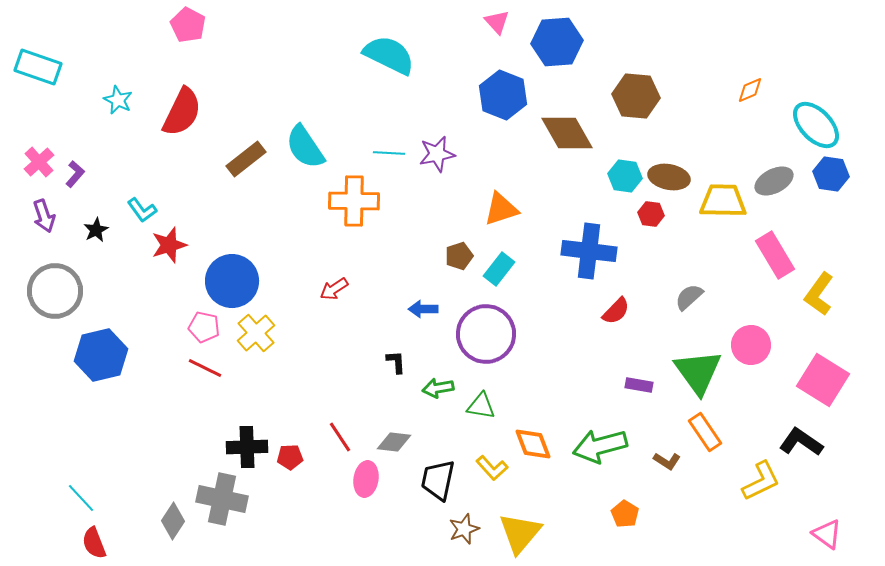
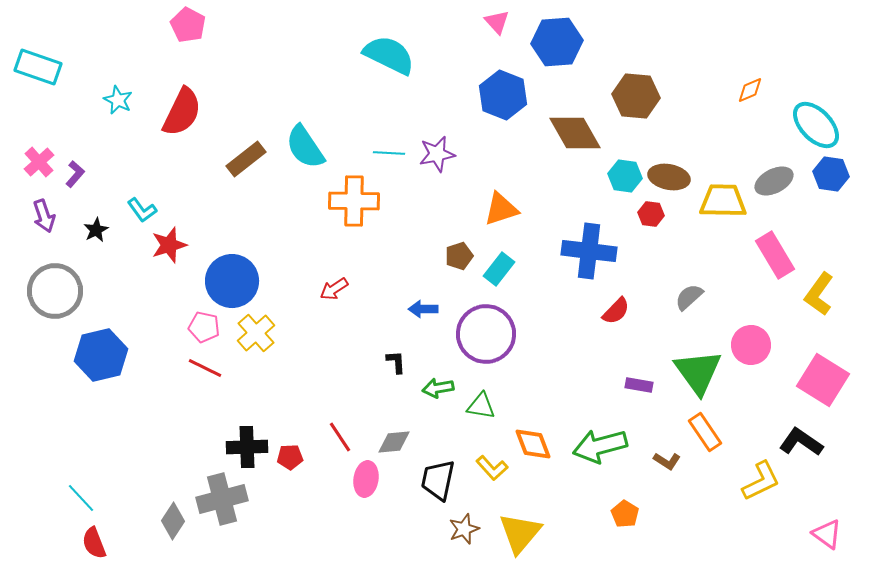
brown diamond at (567, 133): moved 8 px right
gray diamond at (394, 442): rotated 12 degrees counterclockwise
gray cross at (222, 499): rotated 27 degrees counterclockwise
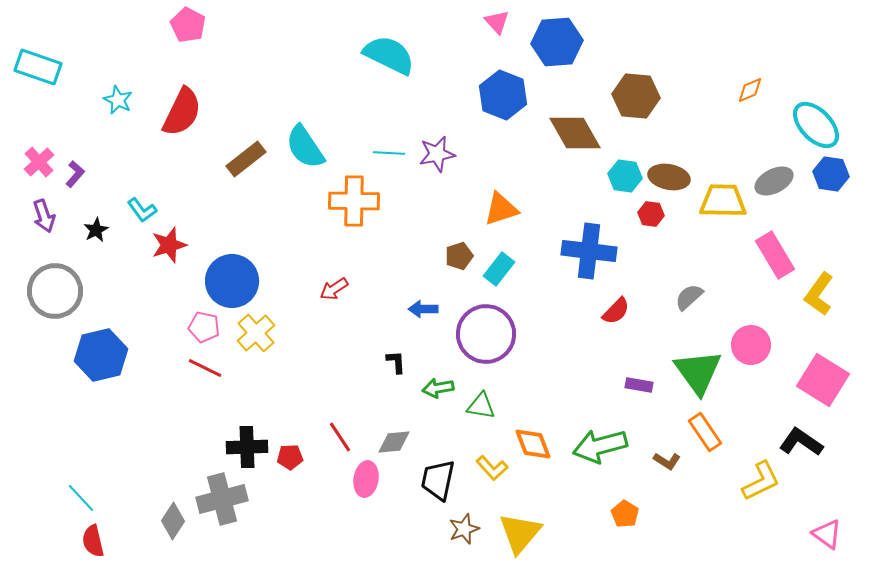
red semicircle at (94, 543): moved 1 px left, 2 px up; rotated 8 degrees clockwise
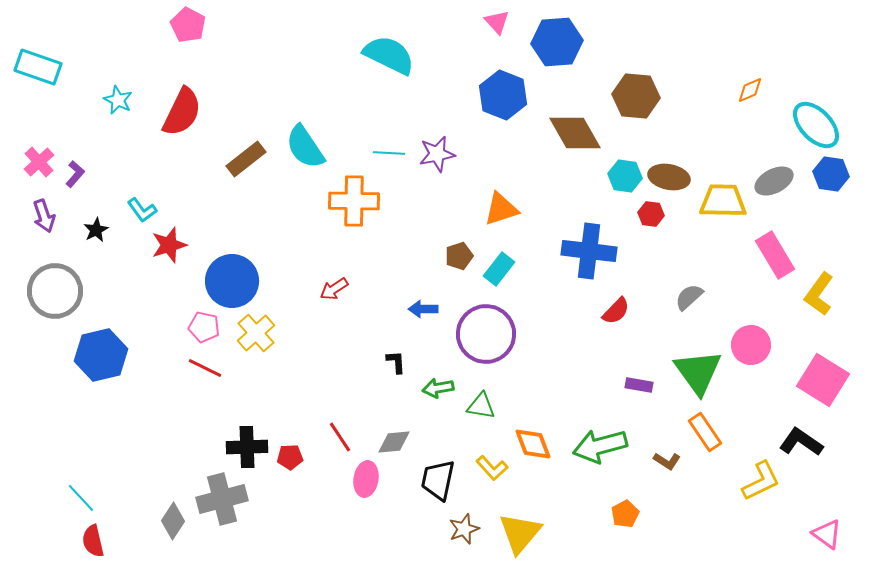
orange pentagon at (625, 514): rotated 12 degrees clockwise
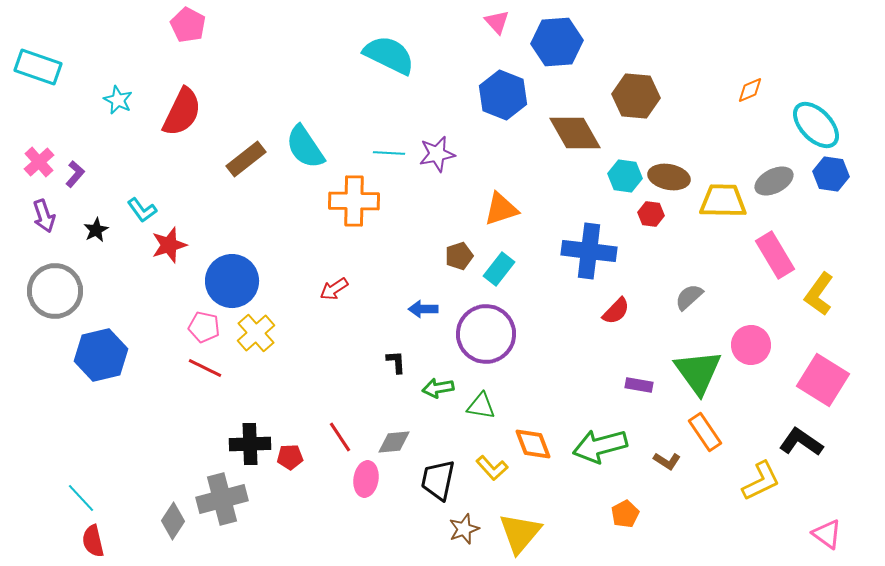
black cross at (247, 447): moved 3 px right, 3 px up
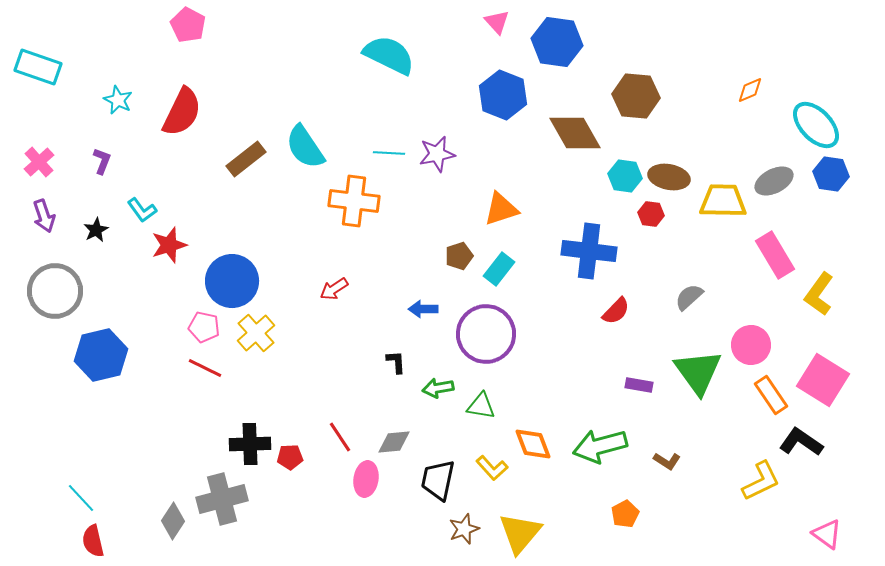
blue hexagon at (557, 42): rotated 12 degrees clockwise
purple L-shape at (75, 174): moved 27 px right, 13 px up; rotated 20 degrees counterclockwise
orange cross at (354, 201): rotated 6 degrees clockwise
orange rectangle at (705, 432): moved 66 px right, 37 px up
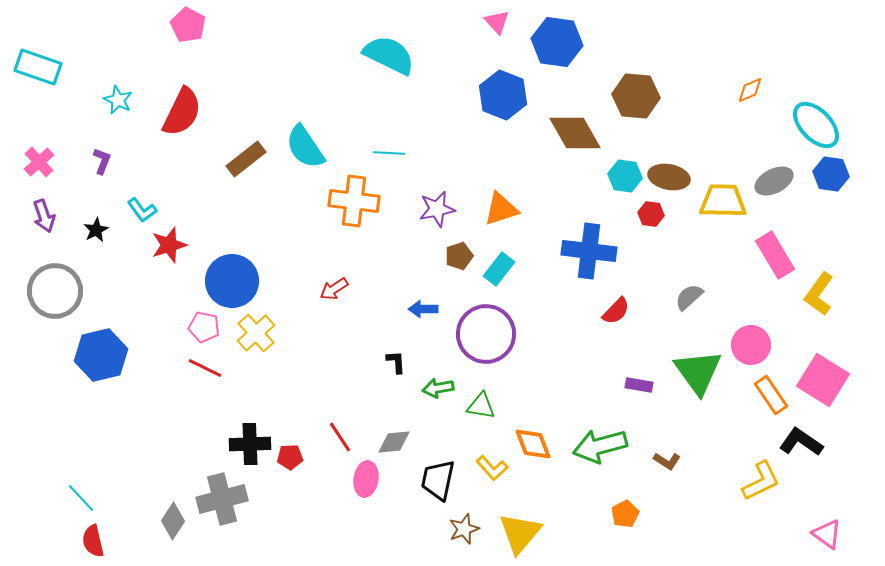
purple star at (437, 154): moved 55 px down
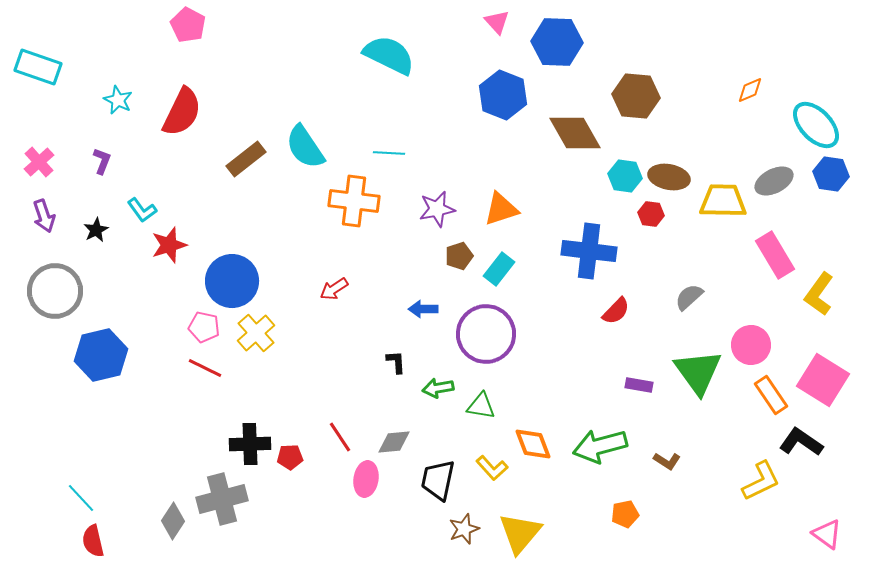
blue hexagon at (557, 42): rotated 6 degrees counterclockwise
orange pentagon at (625, 514): rotated 16 degrees clockwise
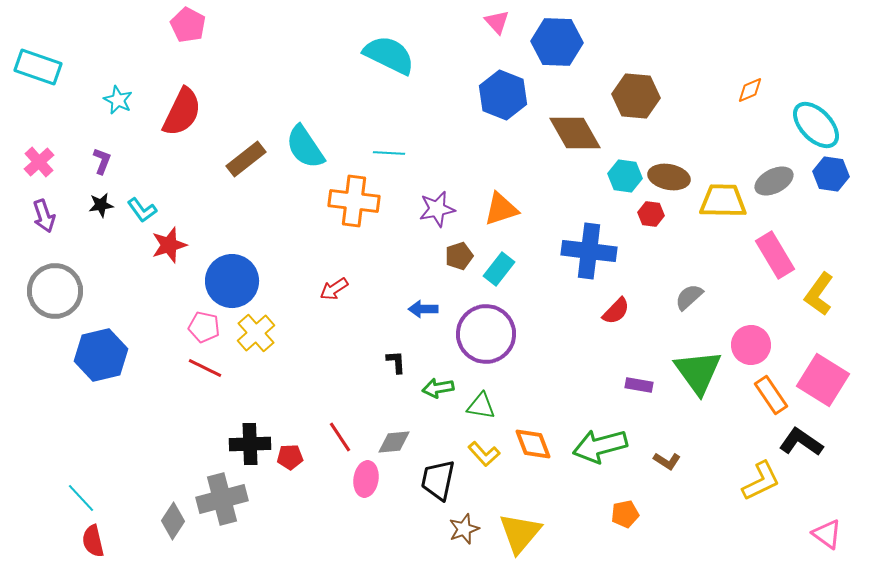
black star at (96, 230): moved 5 px right, 25 px up; rotated 20 degrees clockwise
yellow L-shape at (492, 468): moved 8 px left, 14 px up
